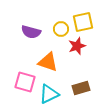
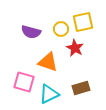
red star: moved 2 px left, 2 px down; rotated 24 degrees counterclockwise
pink square: moved 1 px left
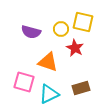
yellow square: rotated 25 degrees clockwise
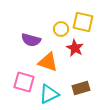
purple semicircle: moved 8 px down
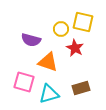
cyan triangle: rotated 10 degrees clockwise
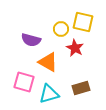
orange triangle: rotated 10 degrees clockwise
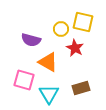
pink square: moved 2 px up
cyan triangle: rotated 45 degrees counterclockwise
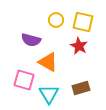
yellow circle: moved 5 px left, 9 px up
red star: moved 4 px right, 2 px up
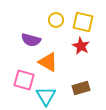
red star: moved 2 px right
cyan triangle: moved 3 px left, 2 px down
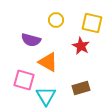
yellow square: moved 9 px right, 1 px down
